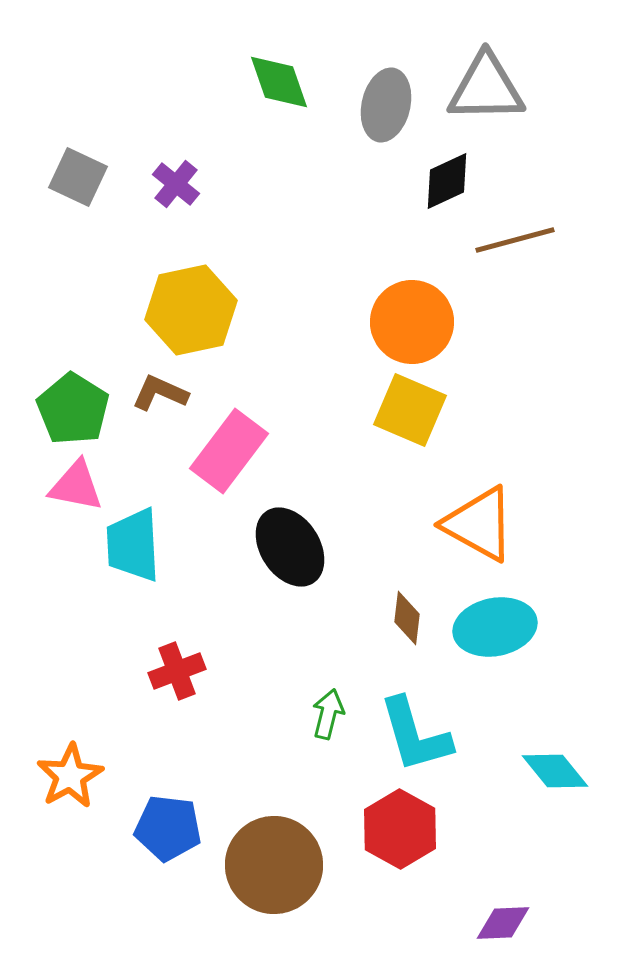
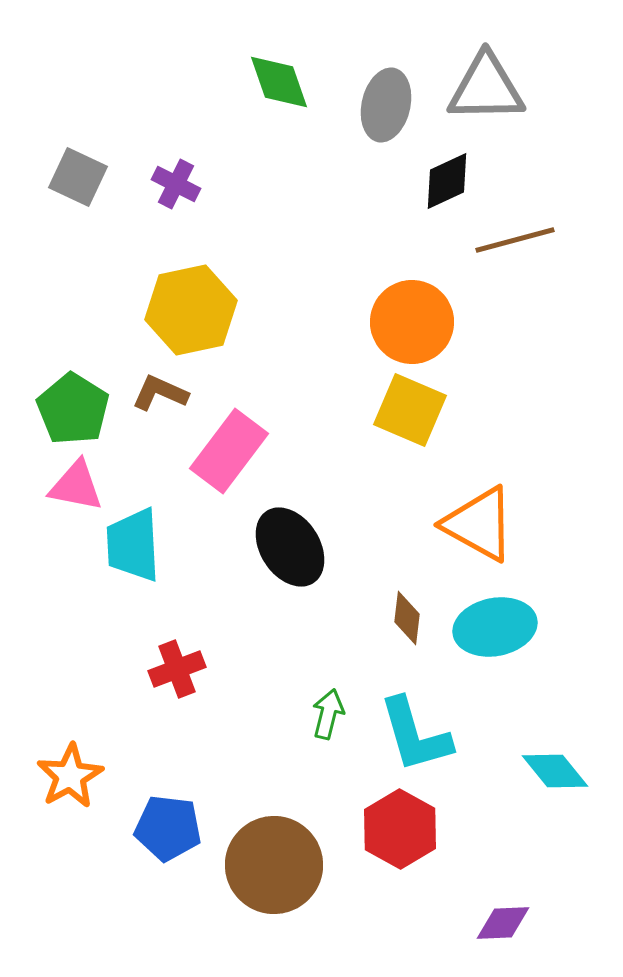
purple cross: rotated 12 degrees counterclockwise
red cross: moved 2 px up
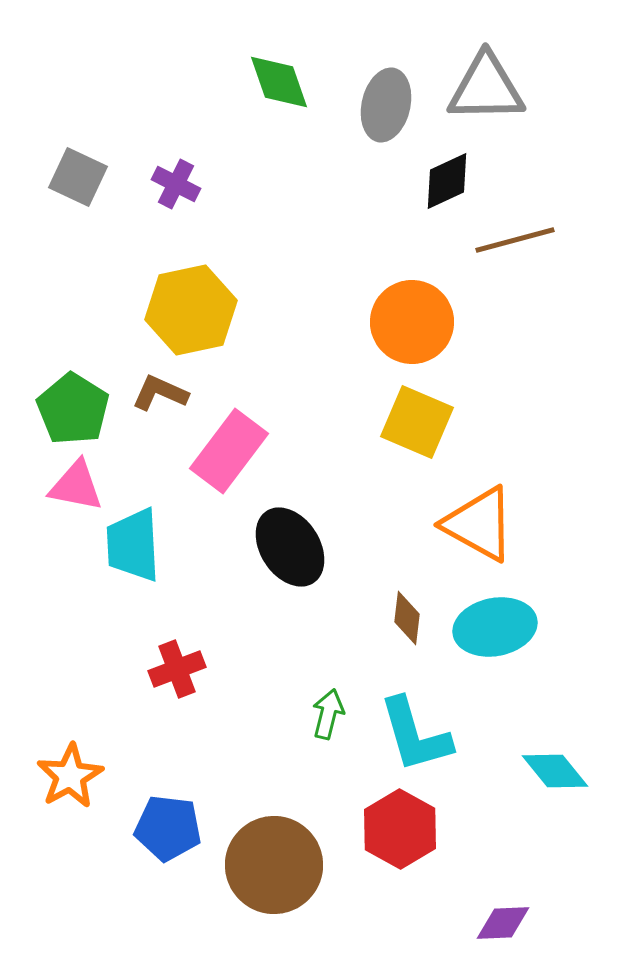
yellow square: moved 7 px right, 12 px down
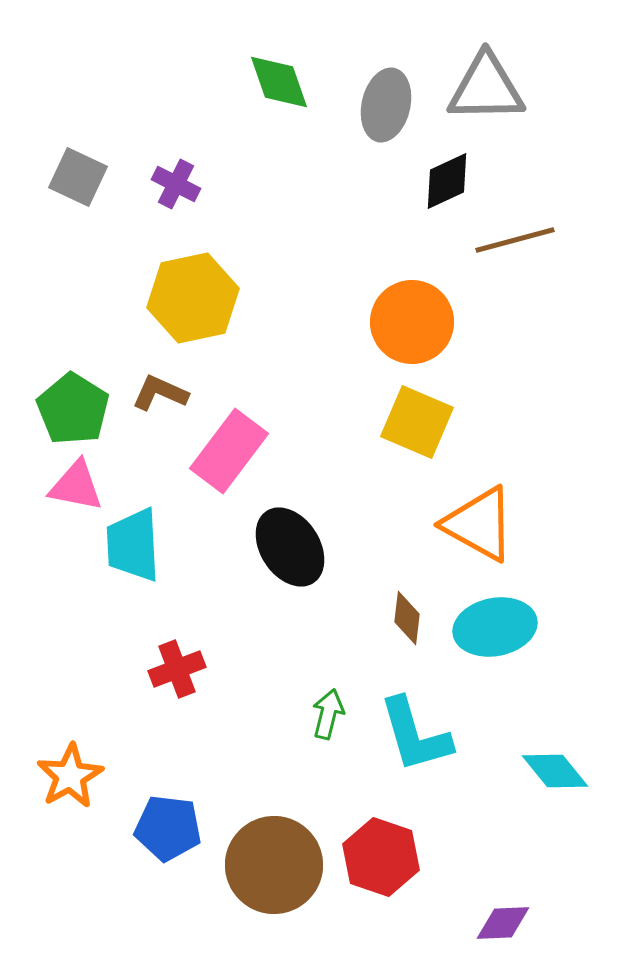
yellow hexagon: moved 2 px right, 12 px up
red hexagon: moved 19 px left, 28 px down; rotated 10 degrees counterclockwise
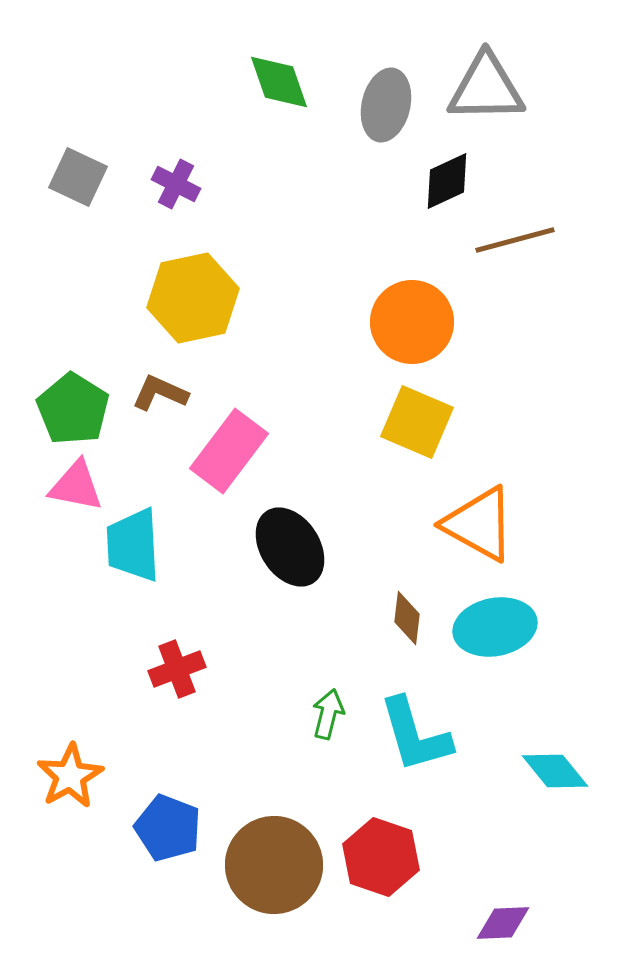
blue pentagon: rotated 14 degrees clockwise
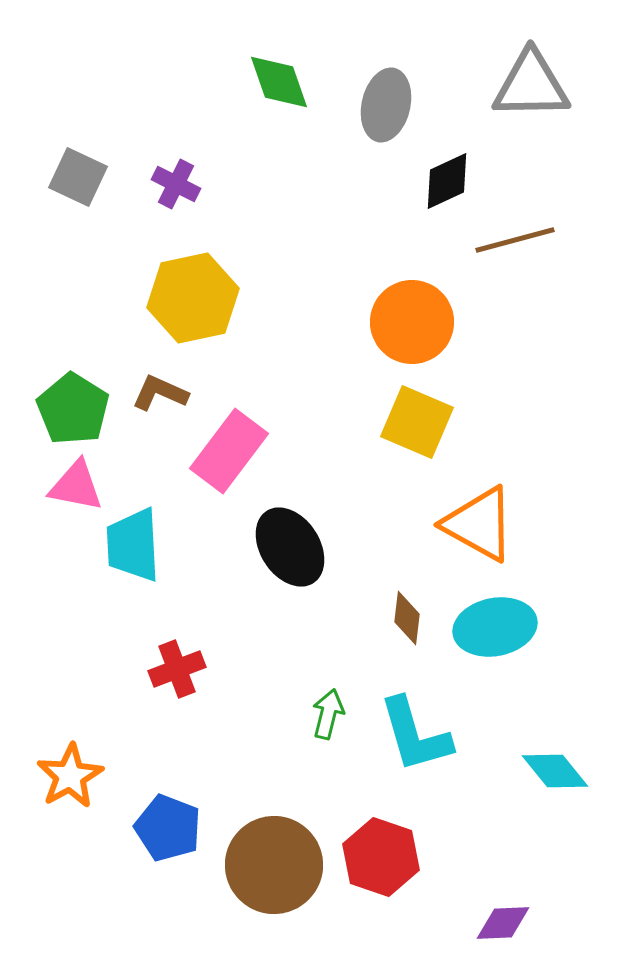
gray triangle: moved 45 px right, 3 px up
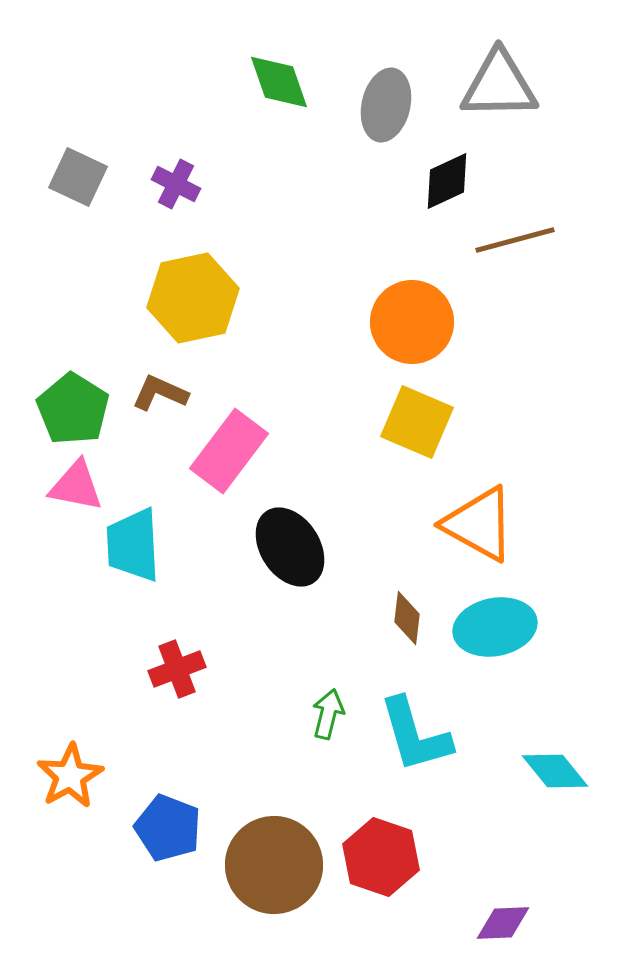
gray triangle: moved 32 px left
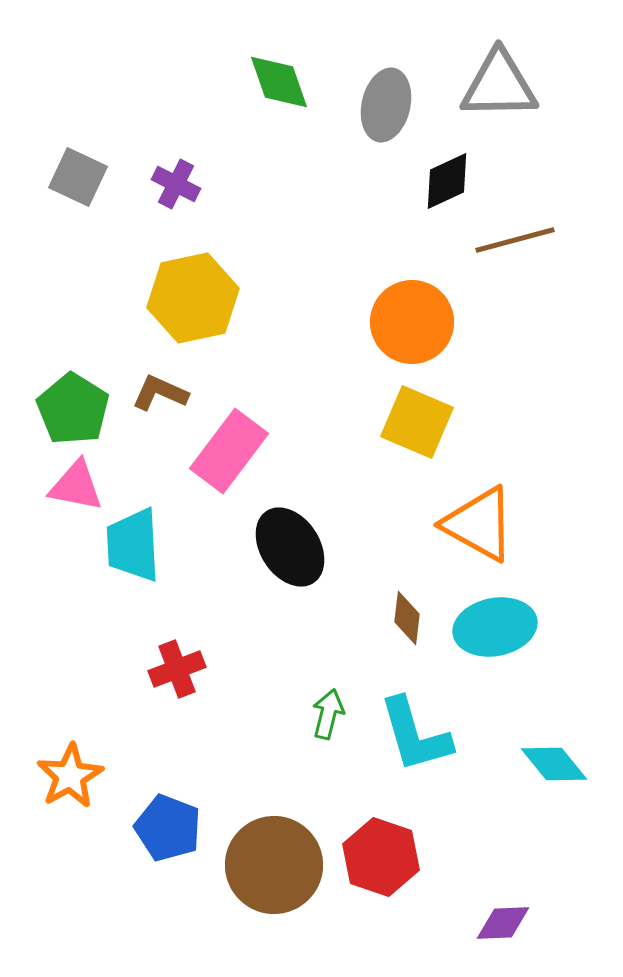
cyan diamond: moved 1 px left, 7 px up
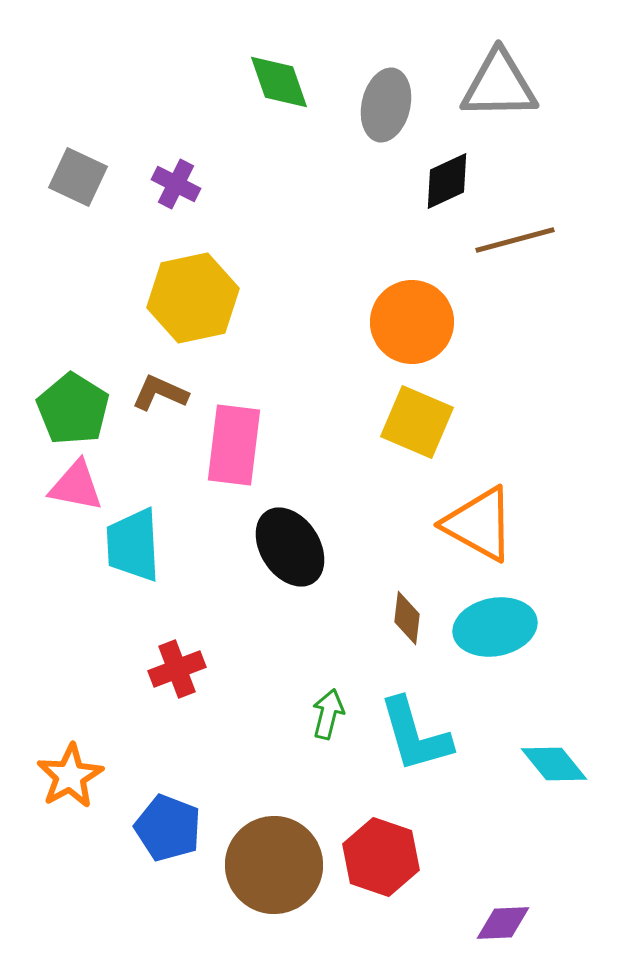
pink rectangle: moved 5 px right, 6 px up; rotated 30 degrees counterclockwise
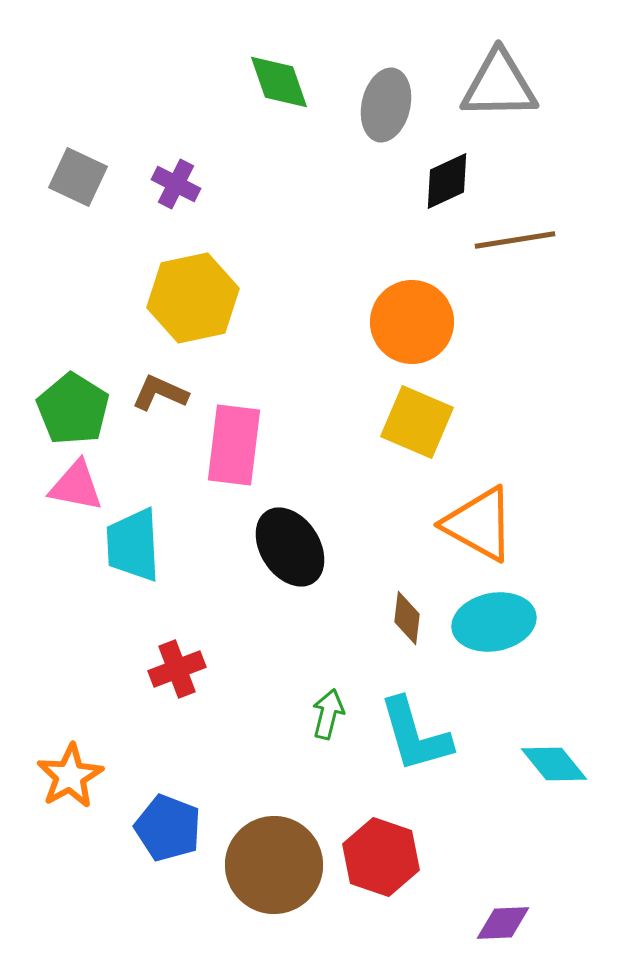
brown line: rotated 6 degrees clockwise
cyan ellipse: moved 1 px left, 5 px up
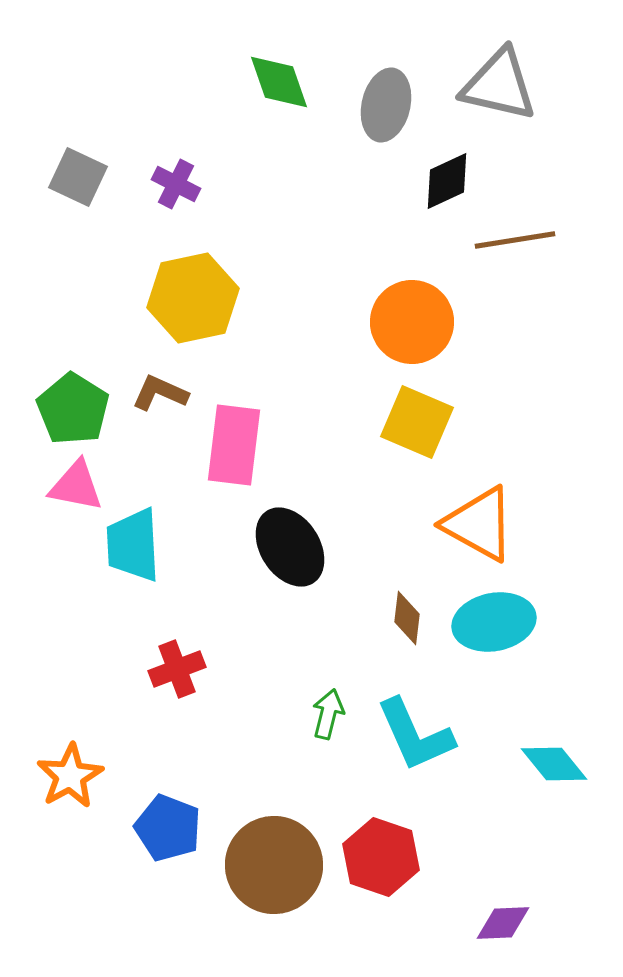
gray triangle: rotated 14 degrees clockwise
cyan L-shape: rotated 8 degrees counterclockwise
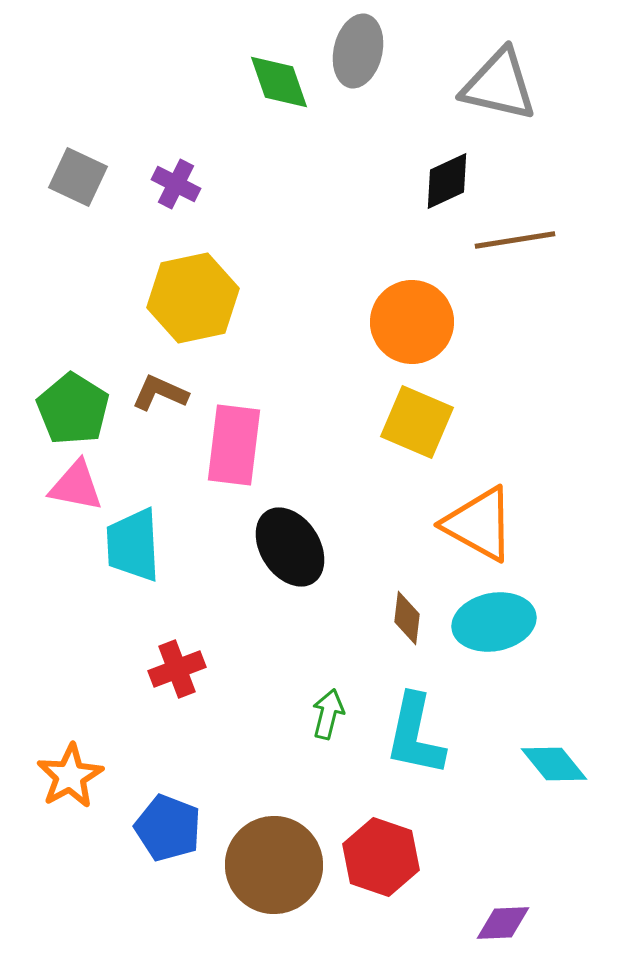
gray ellipse: moved 28 px left, 54 px up
cyan L-shape: rotated 36 degrees clockwise
